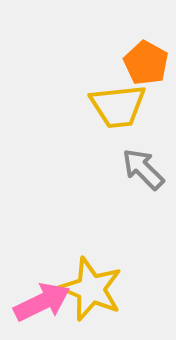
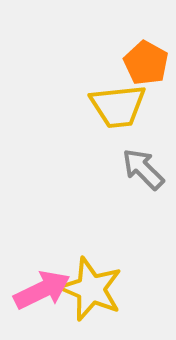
pink arrow: moved 12 px up
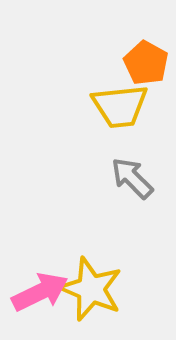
yellow trapezoid: moved 2 px right
gray arrow: moved 11 px left, 9 px down
pink arrow: moved 2 px left, 2 px down
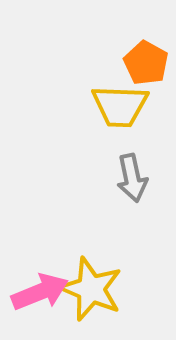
yellow trapezoid: rotated 8 degrees clockwise
gray arrow: rotated 147 degrees counterclockwise
pink arrow: rotated 4 degrees clockwise
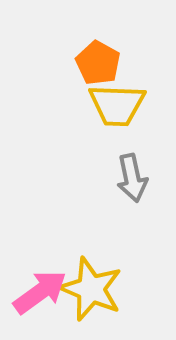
orange pentagon: moved 48 px left
yellow trapezoid: moved 3 px left, 1 px up
pink arrow: rotated 14 degrees counterclockwise
